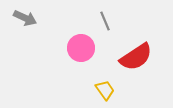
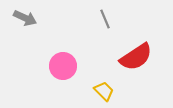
gray line: moved 2 px up
pink circle: moved 18 px left, 18 px down
yellow trapezoid: moved 1 px left, 1 px down; rotated 10 degrees counterclockwise
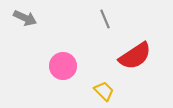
red semicircle: moved 1 px left, 1 px up
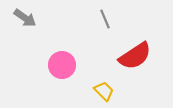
gray arrow: rotated 10 degrees clockwise
pink circle: moved 1 px left, 1 px up
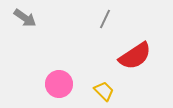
gray line: rotated 48 degrees clockwise
pink circle: moved 3 px left, 19 px down
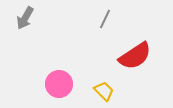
gray arrow: rotated 85 degrees clockwise
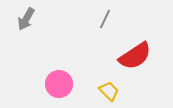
gray arrow: moved 1 px right, 1 px down
yellow trapezoid: moved 5 px right
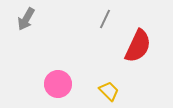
red semicircle: moved 3 px right, 10 px up; rotated 32 degrees counterclockwise
pink circle: moved 1 px left
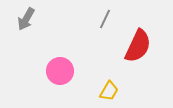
pink circle: moved 2 px right, 13 px up
yellow trapezoid: rotated 75 degrees clockwise
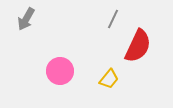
gray line: moved 8 px right
yellow trapezoid: moved 12 px up; rotated 10 degrees clockwise
